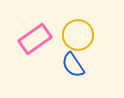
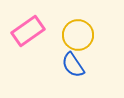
pink rectangle: moved 7 px left, 8 px up
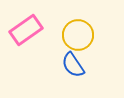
pink rectangle: moved 2 px left, 1 px up
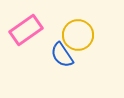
blue semicircle: moved 11 px left, 10 px up
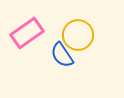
pink rectangle: moved 1 px right, 3 px down
